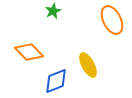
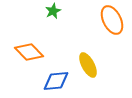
blue diamond: rotated 16 degrees clockwise
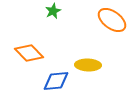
orange ellipse: rotated 28 degrees counterclockwise
orange diamond: moved 1 px down
yellow ellipse: rotated 60 degrees counterclockwise
